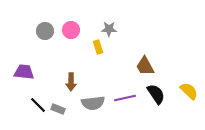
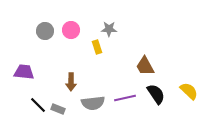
yellow rectangle: moved 1 px left
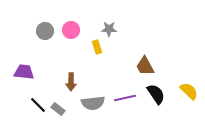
gray rectangle: rotated 16 degrees clockwise
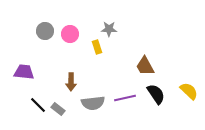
pink circle: moved 1 px left, 4 px down
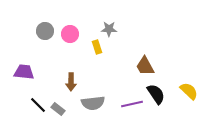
purple line: moved 7 px right, 6 px down
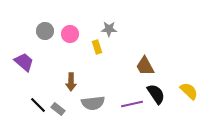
purple trapezoid: moved 10 px up; rotated 35 degrees clockwise
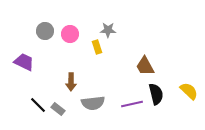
gray star: moved 1 px left, 1 px down
purple trapezoid: rotated 15 degrees counterclockwise
black semicircle: rotated 20 degrees clockwise
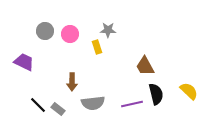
brown arrow: moved 1 px right
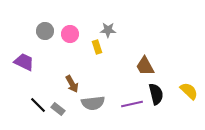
brown arrow: moved 2 px down; rotated 30 degrees counterclockwise
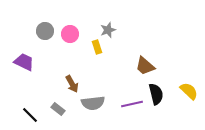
gray star: rotated 21 degrees counterclockwise
brown trapezoid: rotated 20 degrees counterclockwise
black line: moved 8 px left, 10 px down
